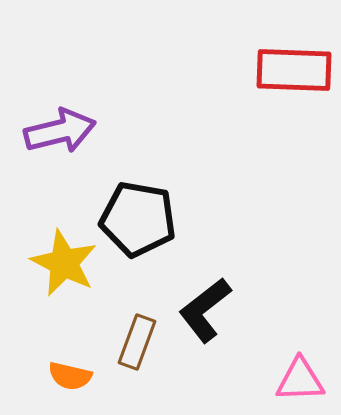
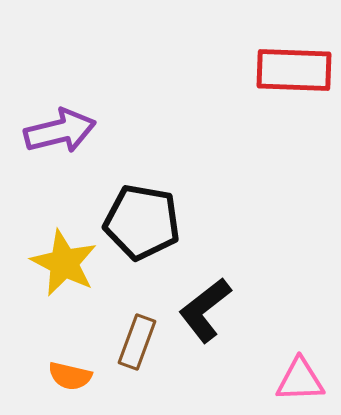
black pentagon: moved 4 px right, 3 px down
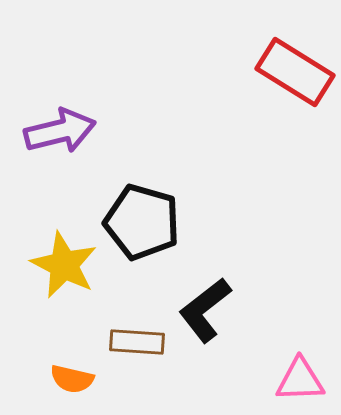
red rectangle: moved 1 px right, 2 px down; rotated 30 degrees clockwise
black pentagon: rotated 6 degrees clockwise
yellow star: moved 2 px down
brown rectangle: rotated 74 degrees clockwise
orange semicircle: moved 2 px right, 3 px down
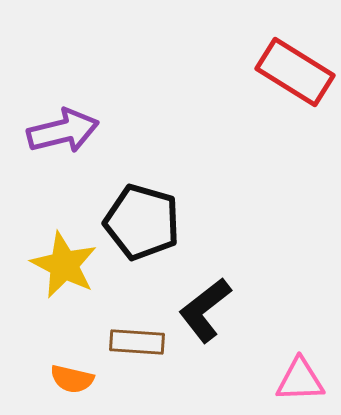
purple arrow: moved 3 px right
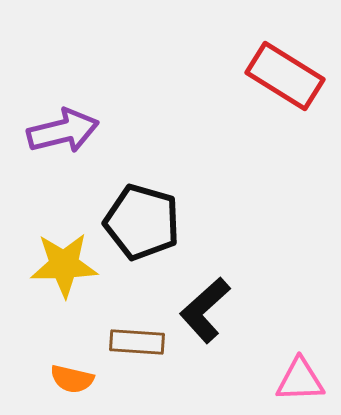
red rectangle: moved 10 px left, 4 px down
yellow star: rotated 28 degrees counterclockwise
black L-shape: rotated 4 degrees counterclockwise
